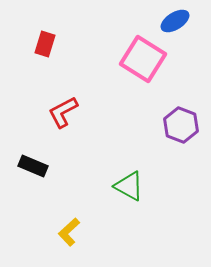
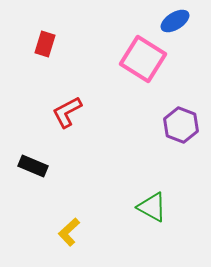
red L-shape: moved 4 px right
green triangle: moved 23 px right, 21 px down
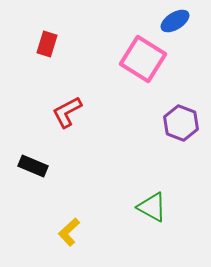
red rectangle: moved 2 px right
purple hexagon: moved 2 px up
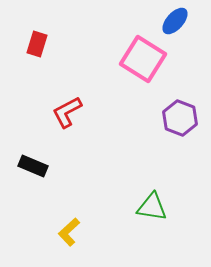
blue ellipse: rotated 16 degrees counterclockwise
red rectangle: moved 10 px left
purple hexagon: moved 1 px left, 5 px up
green triangle: rotated 20 degrees counterclockwise
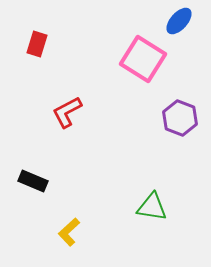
blue ellipse: moved 4 px right
black rectangle: moved 15 px down
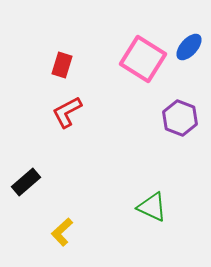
blue ellipse: moved 10 px right, 26 px down
red rectangle: moved 25 px right, 21 px down
black rectangle: moved 7 px left, 1 px down; rotated 64 degrees counterclockwise
green triangle: rotated 16 degrees clockwise
yellow L-shape: moved 7 px left
